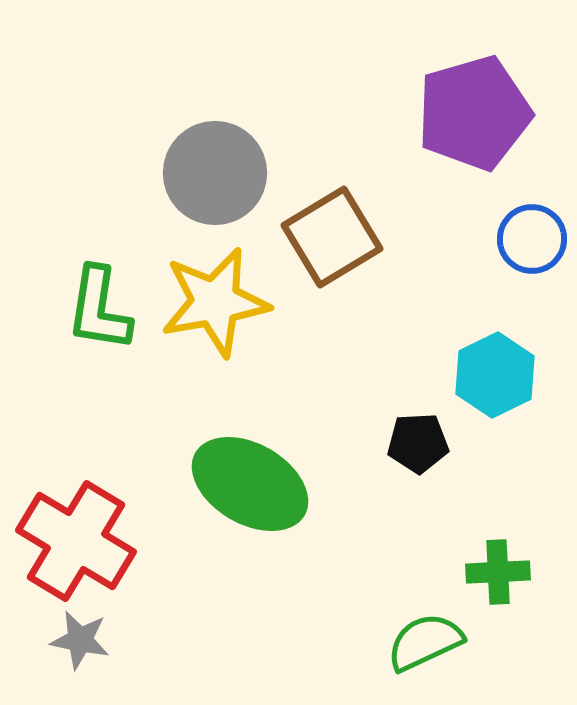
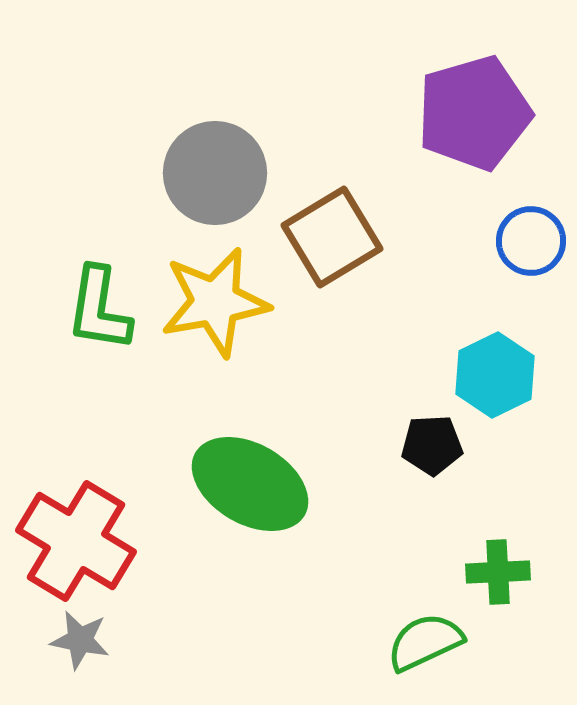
blue circle: moved 1 px left, 2 px down
black pentagon: moved 14 px right, 2 px down
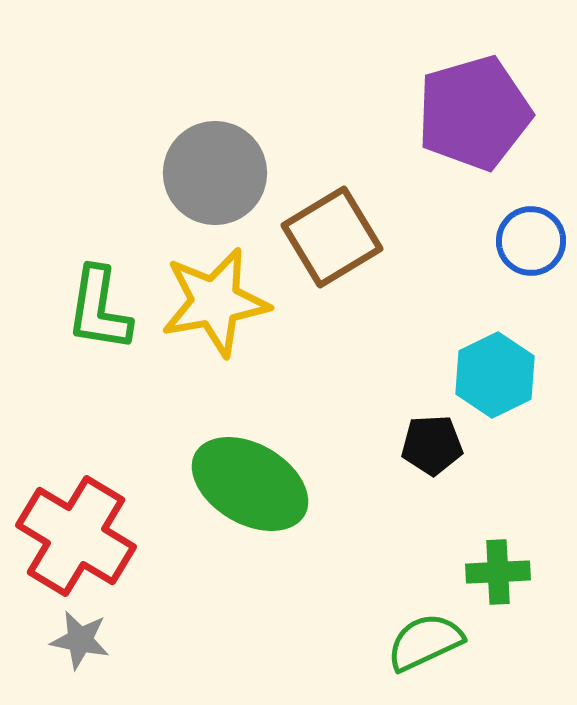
red cross: moved 5 px up
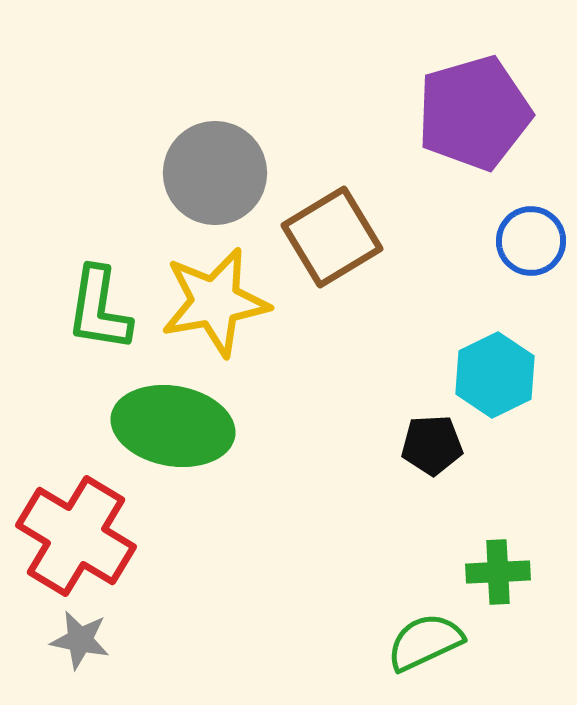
green ellipse: moved 77 px left, 58 px up; rotated 20 degrees counterclockwise
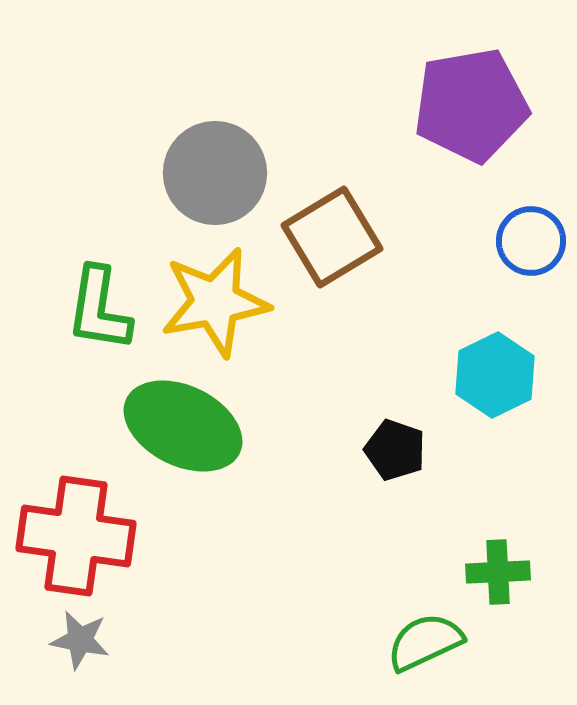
purple pentagon: moved 3 px left, 8 px up; rotated 6 degrees clockwise
green ellipse: moved 10 px right; rotated 16 degrees clockwise
black pentagon: moved 37 px left, 5 px down; rotated 22 degrees clockwise
red cross: rotated 23 degrees counterclockwise
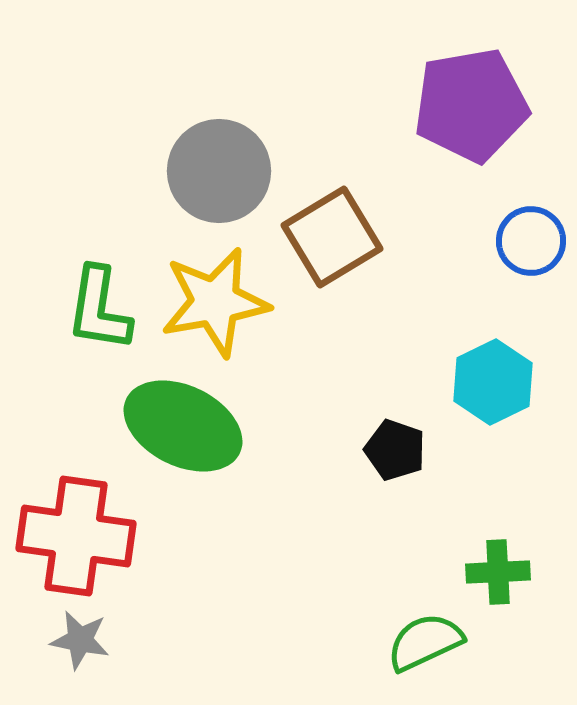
gray circle: moved 4 px right, 2 px up
cyan hexagon: moved 2 px left, 7 px down
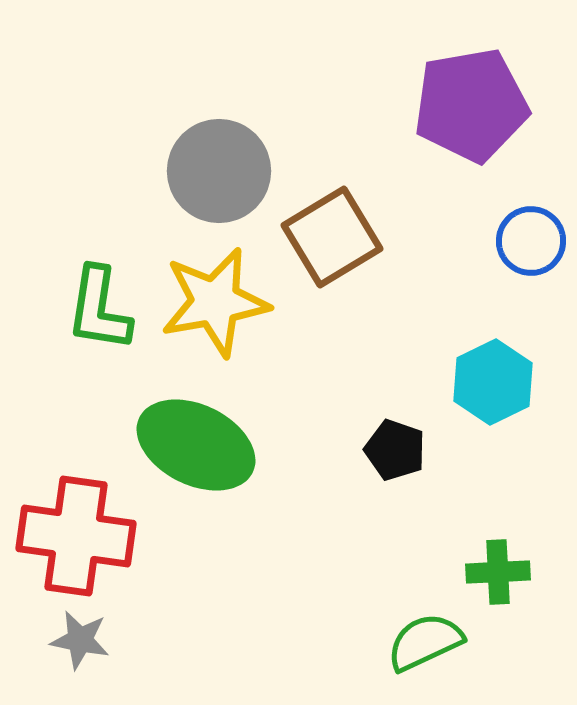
green ellipse: moved 13 px right, 19 px down
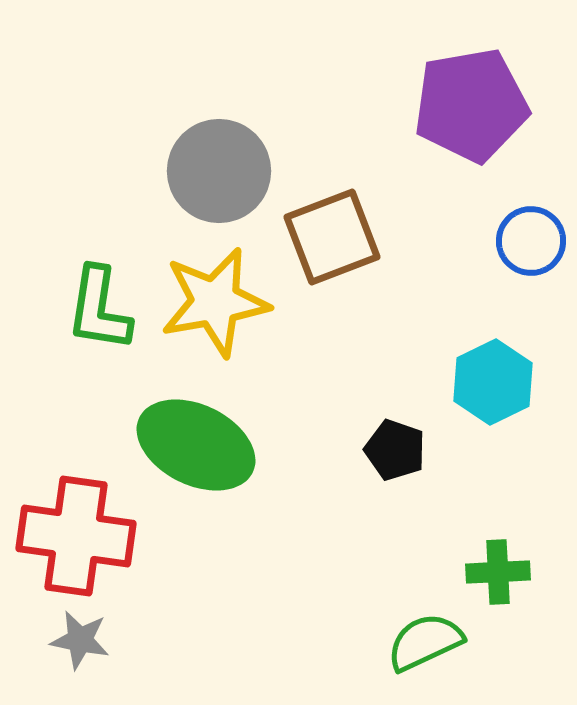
brown square: rotated 10 degrees clockwise
